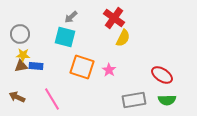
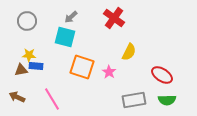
gray circle: moved 7 px right, 13 px up
yellow semicircle: moved 6 px right, 14 px down
yellow star: moved 6 px right
brown triangle: moved 4 px down
pink star: moved 2 px down
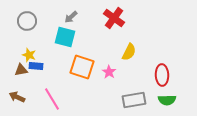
yellow star: rotated 16 degrees clockwise
red ellipse: rotated 55 degrees clockwise
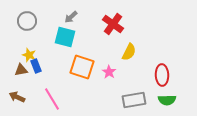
red cross: moved 1 px left, 6 px down
blue rectangle: rotated 64 degrees clockwise
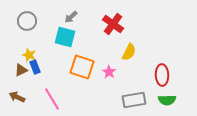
blue rectangle: moved 1 px left, 1 px down
brown triangle: rotated 16 degrees counterclockwise
